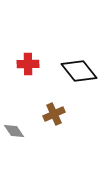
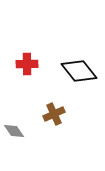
red cross: moved 1 px left
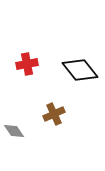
red cross: rotated 10 degrees counterclockwise
black diamond: moved 1 px right, 1 px up
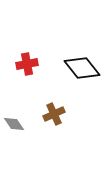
black diamond: moved 2 px right, 2 px up
gray diamond: moved 7 px up
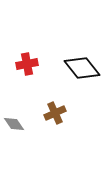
brown cross: moved 1 px right, 1 px up
